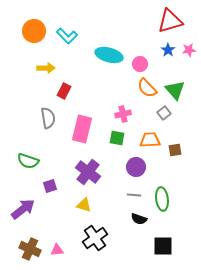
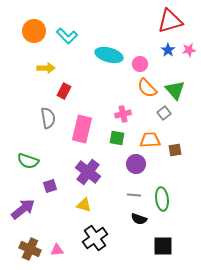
purple circle: moved 3 px up
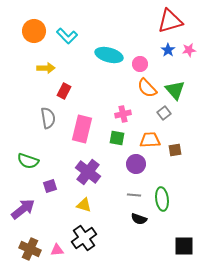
black cross: moved 11 px left
black square: moved 21 px right
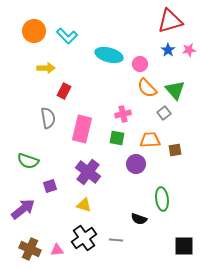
gray line: moved 18 px left, 45 px down
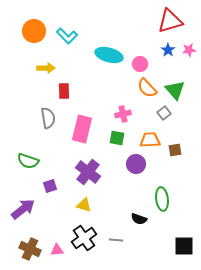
red rectangle: rotated 28 degrees counterclockwise
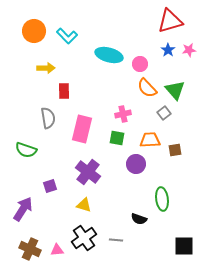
green semicircle: moved 2 px left, 11 px up
purple arrow: rotated 20 degrees counterclockwise
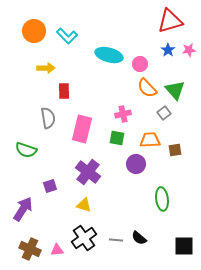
black semicircle: moved 19 px down; rotated 21 degrees clockwise
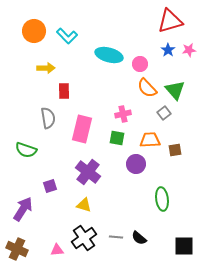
gray line: moved 3 px up
brown cross: moved 13 px left
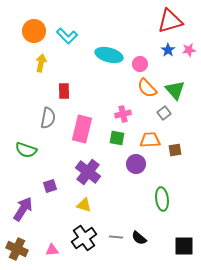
yellow arrow: moved 5 px left, 5 px up; rotated 78 degrees counterclockwise
gray semicircle: rotated 20 degrees clockwise
pink triangle: moved 5 px left
